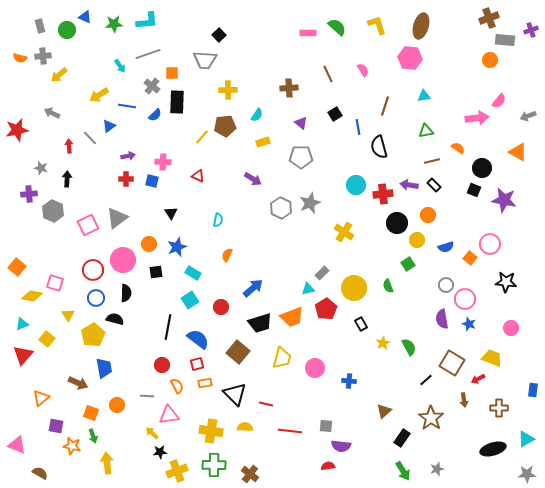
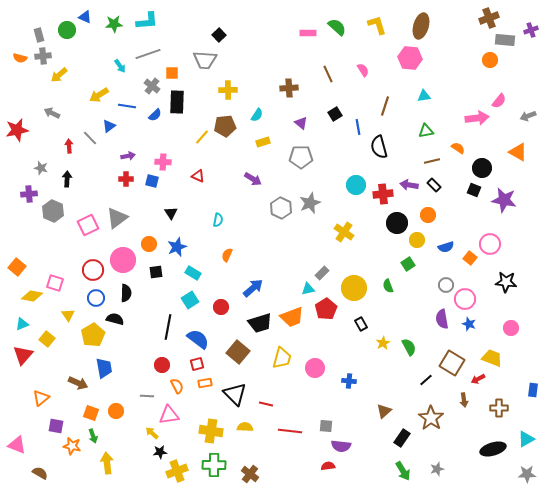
gray rectangle at (40, 26): moved 1 px left, 9 px down
orange circle at (117, 405): moved 1 px left, 6 px down
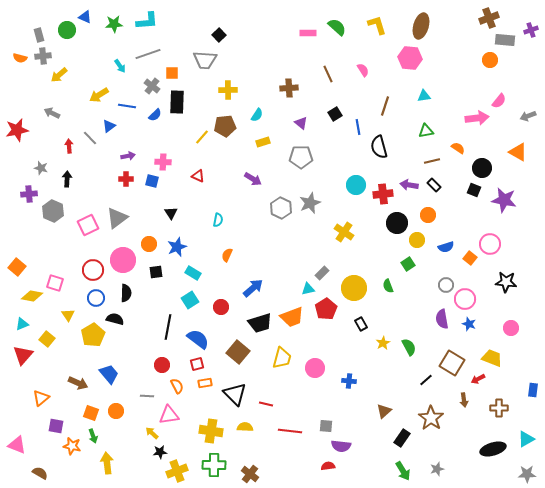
blue trapezoid at (104, 368): moved 5 px right, 6 px down; rotated 30 degrees counterclockwise
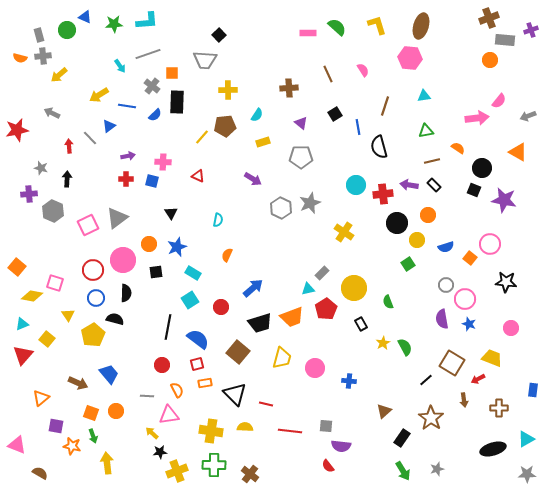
green semicircle at (388, 286): moved 16 px down
green semicircle at (409, 347): moved 4 px left
orange semicircle at (177, 386): moved 4 px down
red semicircle at (328, 466): rotated 120 degrees counterclockwise
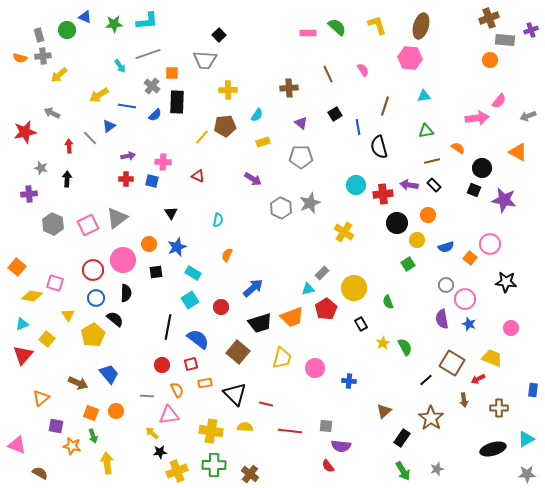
red star at (17, 130): moved 8 px right, 2 px down
gray hexagon at (53, 211): moved 13 px down
black semicircle at (115, 319): rotated 24 degrees clockwise
red square at (197, 364): moved 6 px left
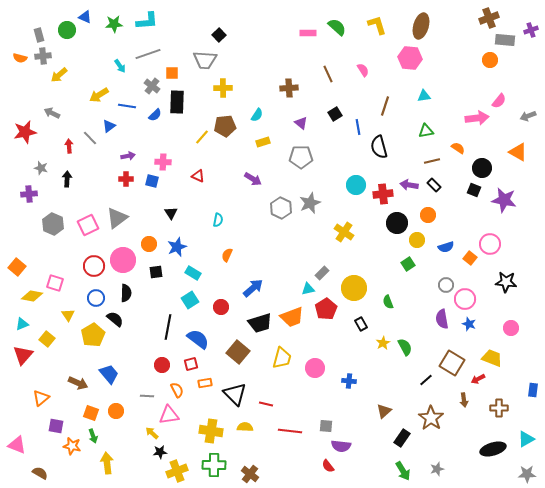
yellow cross at (228, 90): moved 5 px left, 2 px up
red circle at (93, 270): moved 1 px right, 4 px up
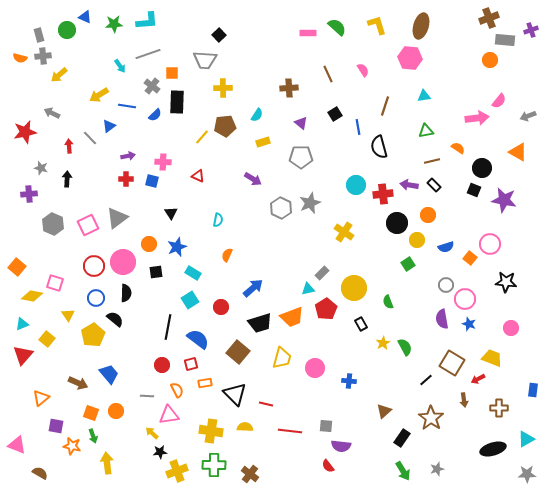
pink circle at (123, 260): moved 2 px down
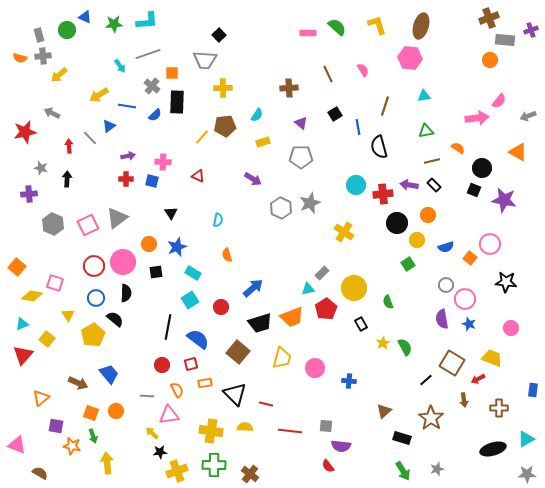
orange semicircle at (227, 255): rotated 40 degrees counterclockwise
black rectangle at (402, 438): rotated 72 degrees clockwise
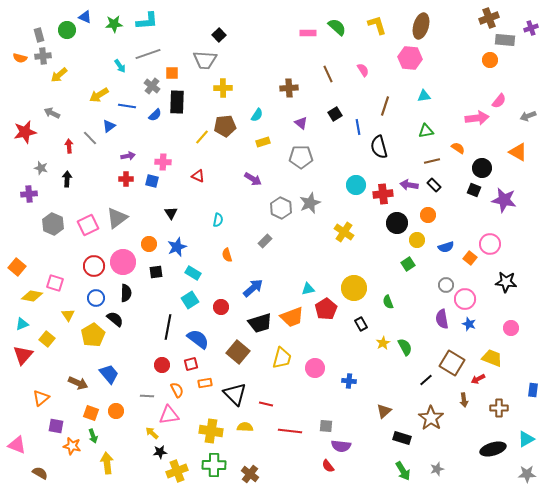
purple cross at (531, 30): moved 2 px up
gray rectangle at (322, 273): moved 57 px left, 32 px up
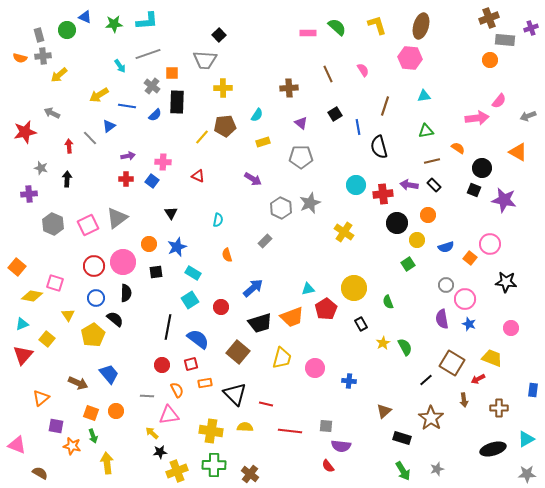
blue square at (152, 181): rotated 24 degrees clockwise
